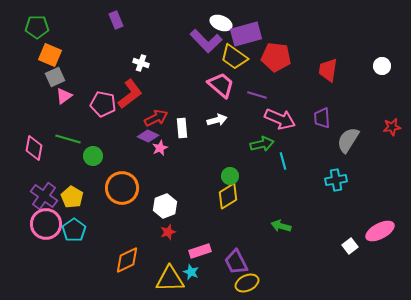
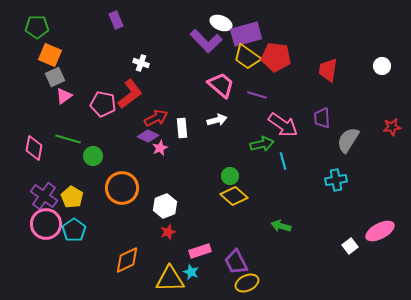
yellow trapezoid at (234, 57): moved 13 px right
pink arrow at (280, 119): moved 3 px right, 6 px down; rotated 12 degrees clockwise
yellow diamond at (228, 196): moved 6 px right; rotated 72 degrees clockwise
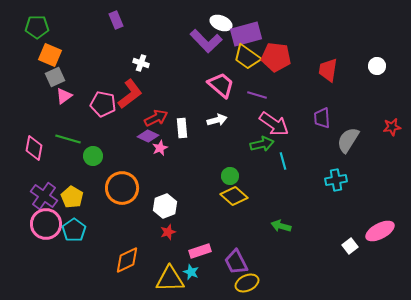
white circle at (382, 66): moved 5 px left
pink arrow at (283, 125): moved 9 px left, 1 px up
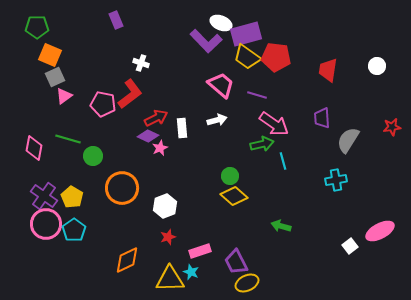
red star at (168, 232): moved 5 px down
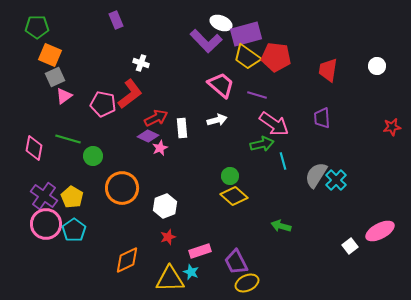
gray semicircle at (348, 140): moved 32 px left, 35 px down
cyan cross at (336, 180): rotated 35 degrees counterclockwise
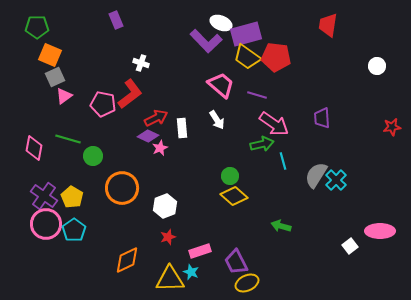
red trapezoid at (328, 70): moved 45 px up
white arrow at (217, 120): rotated 72 degrees clockwise
pink ellipse at (380, 231): rotated 28 degrees clockwise
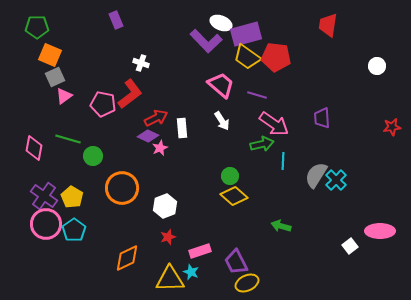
white arrow at (217, 120): moved 5 px right, 1 px down
cyan line at (283, 161): rotated 18 degrees clockwise
orange diamond at (127, 260): moved 2 px up
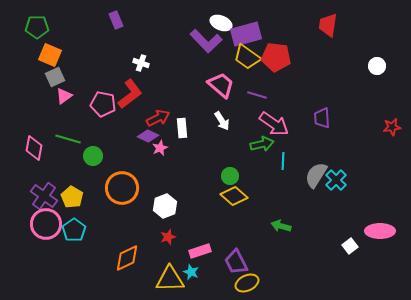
red arrow at (156, 118): moved 2 px right
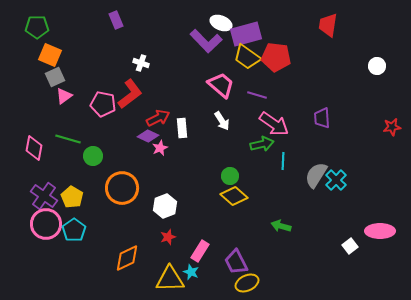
pink rectangle at (200, 251): rotated 40 degrees counterclockwise
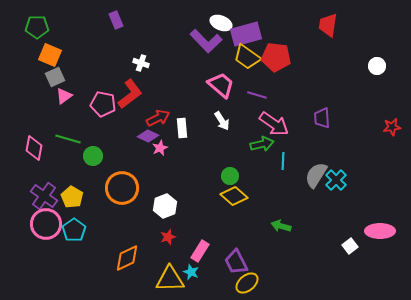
yellow ellipse at (247, 283): rotated 15 degrees counterclockwise
